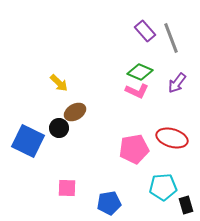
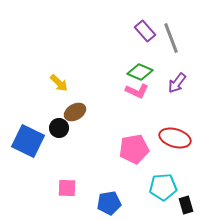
red ellipse: moved 3 px right
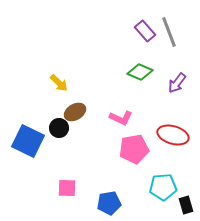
gray line: moved 2 px left, 6 px up
pink L-shape: moved 16 px left, 27 px down
red ellipse: moved 2 px left, 3 px up
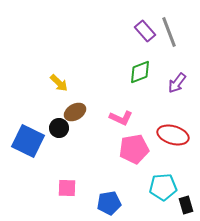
green diamond: rotated 45 degrees counterclockwise
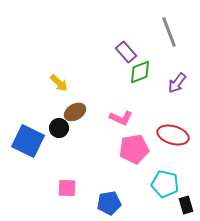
purple rectangle: moved 19 px left, 21 px down
cyan pentagon: moved 2 px right, 3 px up; rotated 16 degrees clockwise
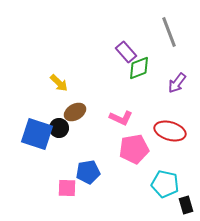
green diamond: moved 1 px left, 4 px up
red ellipse: moved 3 px left, 4 px up
blue square: moved 9 px right, 7 px up; rotated 8 degrees counterclockwise
blue pentagon: moved 21 px left, 31 px up
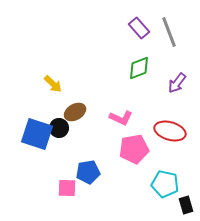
purple rectangle: moved 13 px right, 24 px up
yellow arrow: moved 6 px left, 1 px down
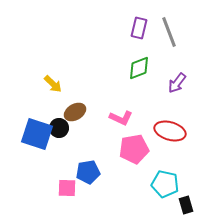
purple rectangle: rotated 55 degrees clockwise
